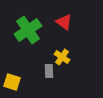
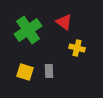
yellow cross: moved 15 px right, 9 px up; rotated 21 degrees counterclockwise
yellow square: moved 13 px right, 10 px up
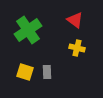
red triangle: moved 11 px right, 2 px up
gray rectangle: moved 2 px left, 1 px down
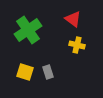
red triangle: moved 2 px left, 1 px up
yellow cross: moved 3 px up
gray rectangle: moved 1 px right; rotated 16 degrees counterclockwise
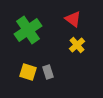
yellow cross: rotated 35 degrees clockwise
yellow square: moved 3 px right
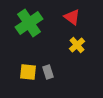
red triangle: moved 1 px left, 2 px up
green cross: moved 1 px right, 7 px up
yellow square: rotated 12 degrees counterclockwise
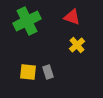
red triangle: rotated 18 degrees counterclockwise
green cross: moved 2 px left, 2 px up; rotated 8 degrees clockwise
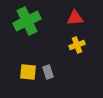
red triangle: moved 3 px right, 1 px down; rotated 24 degrees counterclockwise
yellow cross: rotated 21 degrees clockwise
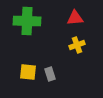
green cross: rotated 28 degrees clockwise
gray rectangle: moved 2 px right, 2 px down
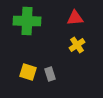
yellow cross: rotated 14 degrees counterclockwise
yellow square: rotated 12 degrees clockwise
